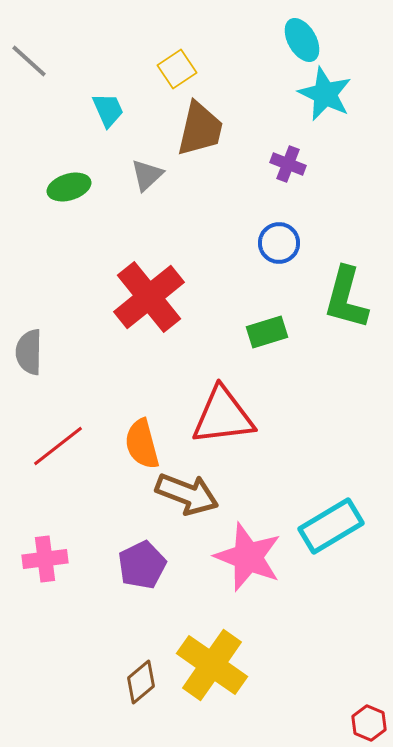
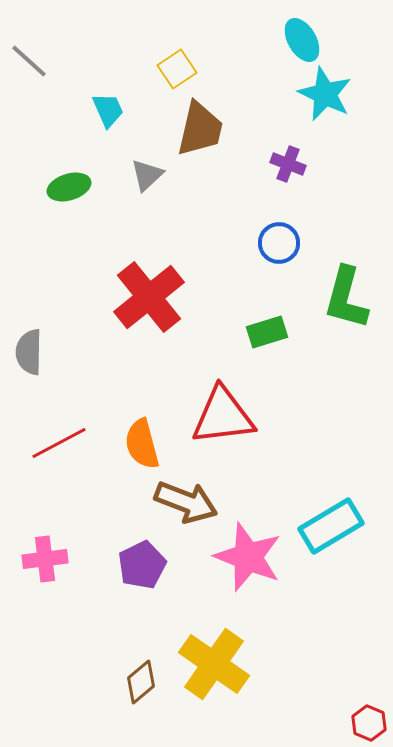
red line: moved 1 px right, 3 px up; rotated 10 degrees clockwise
brown arrow: moved 1 px left, 8 px down
yellow cross: moved 2 px right, 1 px up
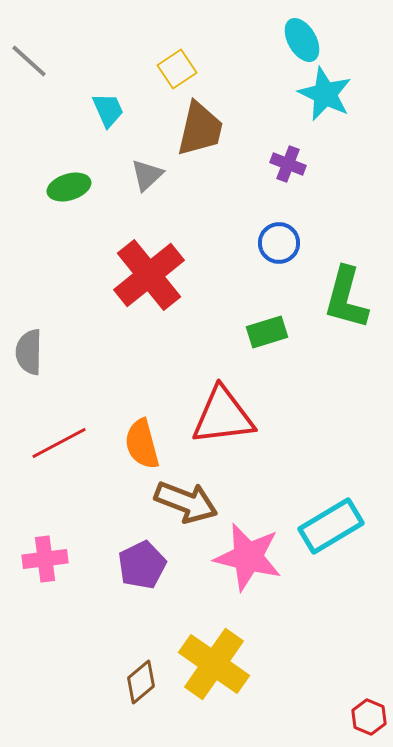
red cross: moved 22 px up
pink star: rotated 8 degrees counterclockwise
red hexagon: moved 6 px up
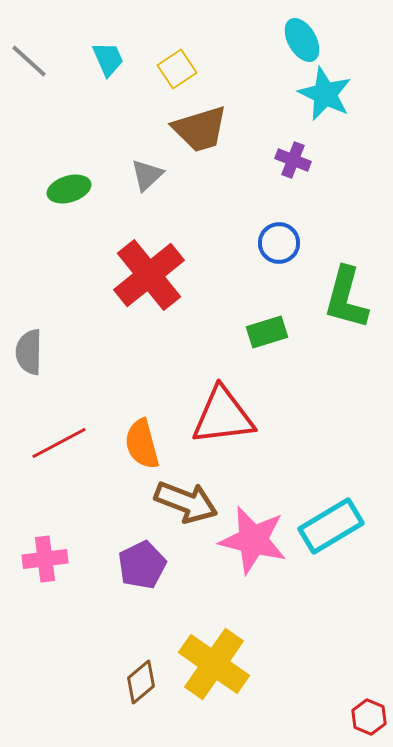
cyan trapezoid: moved 51 px up
brown trapezoid: rotated 60 degrees clockwise
purple cross: moved 5 px right, 4 px up
green ellipse: moved 2 px down
pink star: moved 5 px right, 17 px up
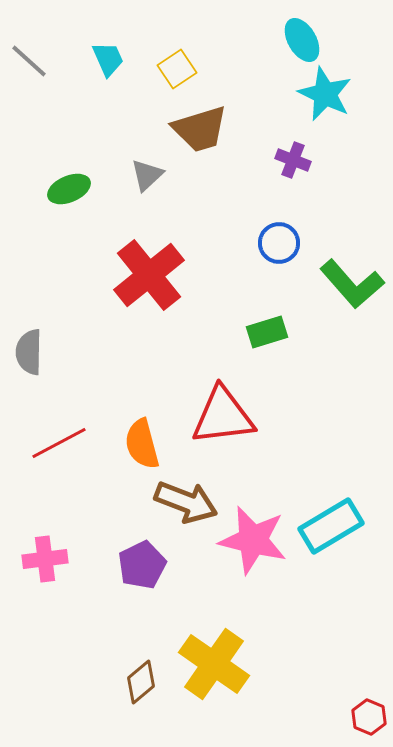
green ellipse: rotated 6 degrees counterclockwise
green L-shape: moved 6 px right, 14 px up; rotated 56 degrees counterclockwise
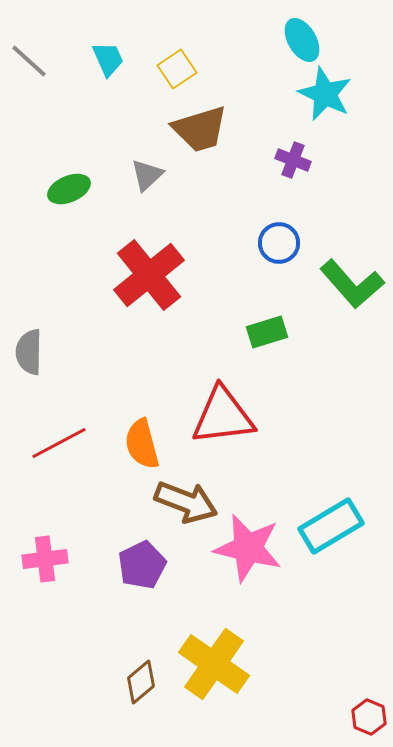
pink star: moved 5 px left, 8 px down
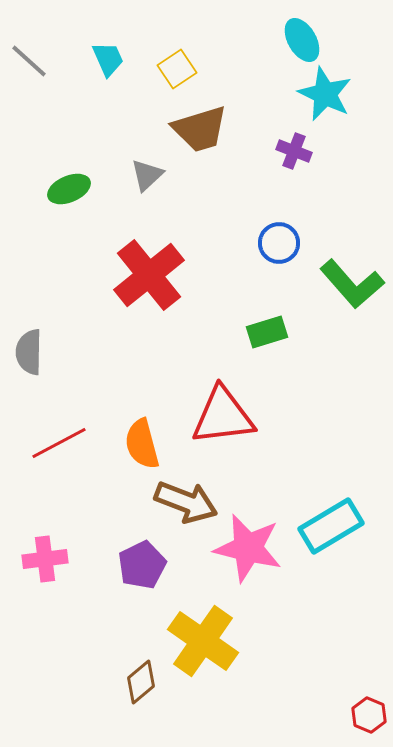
purple cross: moved 1 px right, 9 px up
yellow cross: moved 11 px left, 23 px up
red hexagon: moved 2 px up
